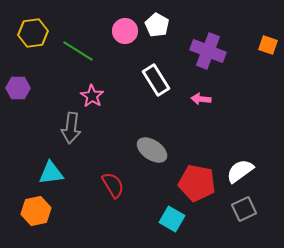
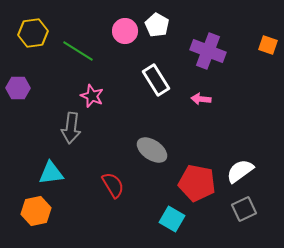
pink star: rotated 10 degrees counterclockwise
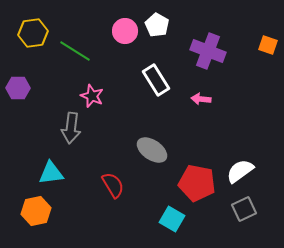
green line: moved 3 px left
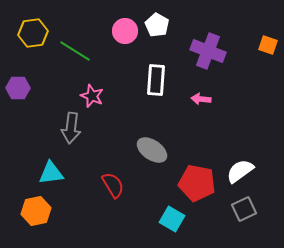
white rectangle: rotated 36 degrees clockwise
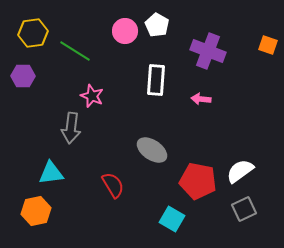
purple hexagon: moved 5 px right, 12 px up
red pentagon: moved 1 px right, 2 px up
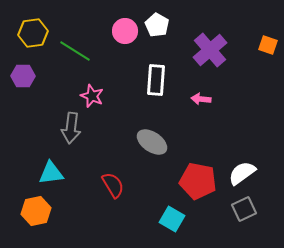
purple cross: moved 2 px right, 1 px up; rotated 28 degrees clockwise
gray ellipse: moved 8 px up
white semicircle: moved 2 px right, 2 px down
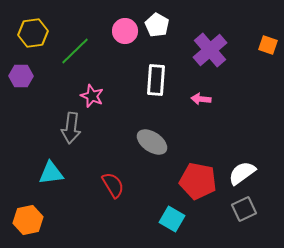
green line: rotated 76 degrees counterclockwise
purple hexagon: moved 2 px left
orange hexagon: moved 8 px left, 9 px down
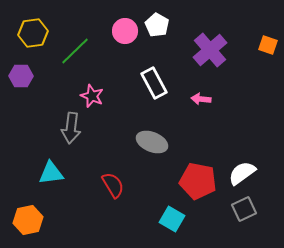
white rectangle: moved 2 px left, 3 px down; rotated 32 degrees counterclockwise
gray ellipse: rotated 12 degrees counterclockwise
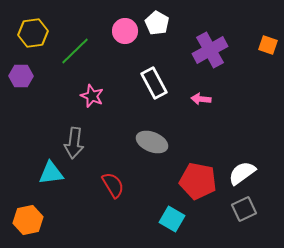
white pentagon: moved 2 px up
purple cross: rotated 12 degrees clockwise
gray arrow: moved 3 px right, 15 px down
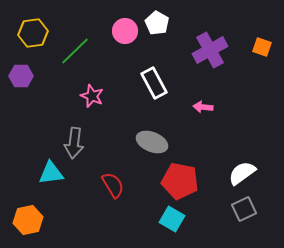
orange square: moved 6 px left, 2 px down
pink arrow: moved 2 px right, 8 px down
red pentagon: moved 18 px left
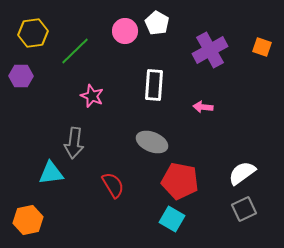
white rectangle: moved 2 px down; rotated 32 degrees clockwise
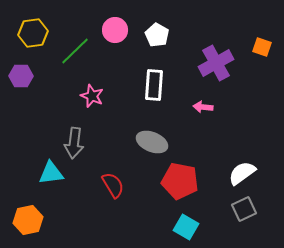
white pentagon: moved 12 px down
pink circle: moved 10 px left, 1 px up
purple cross: moved 6 px right, 13 px down
cyan square: moved 14 px right, 8 px down
